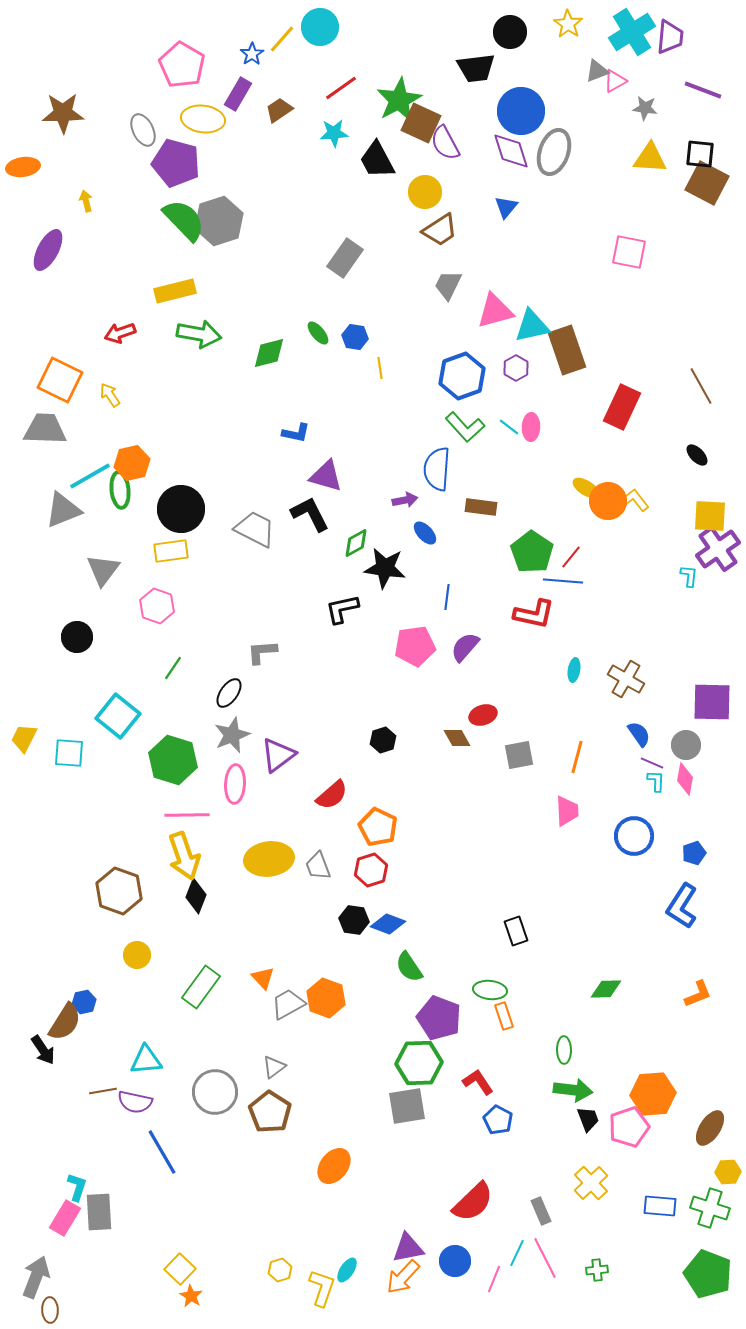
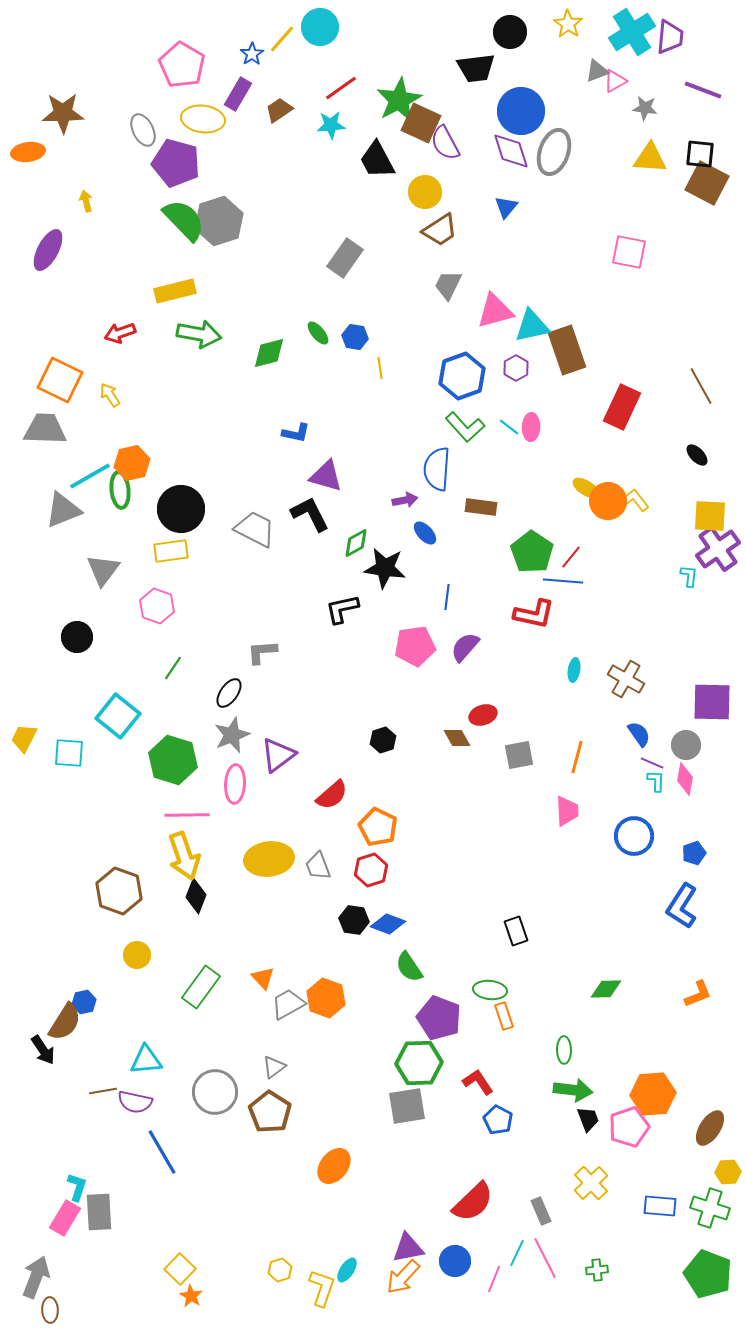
cyan star at (334, 133): moved 3 px left, 8 px up
orange ellipse at (23, 167): moved 5 px right, 15 px up
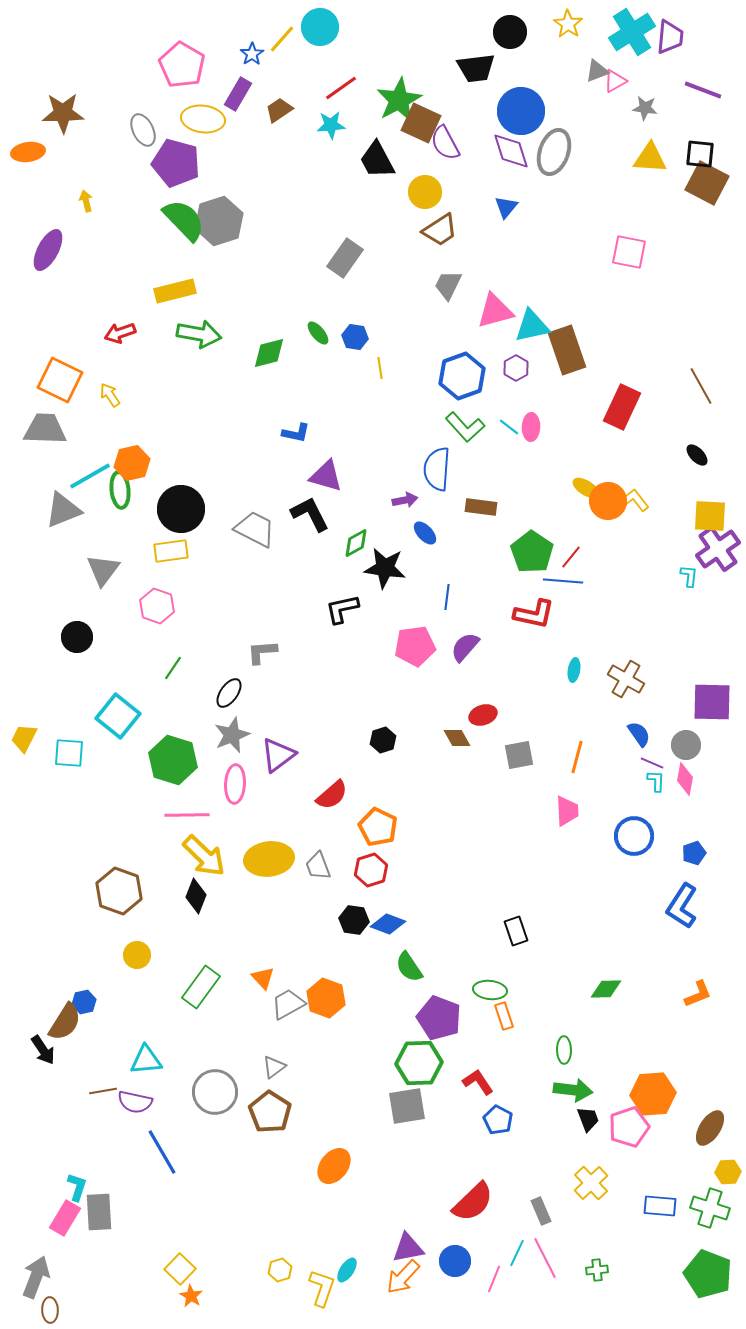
yellow arrow at (184, 856): moved 20 px right; rotated 27 degrees counterclockwise
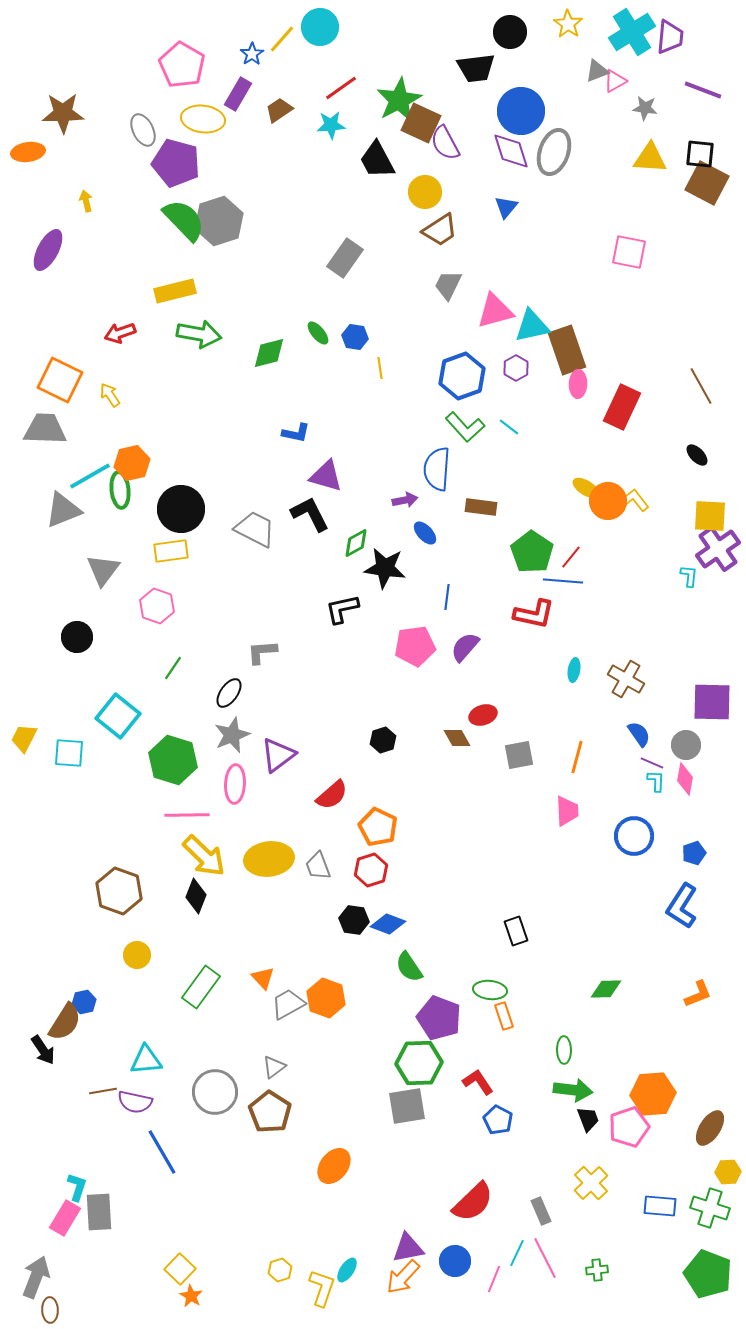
pink ellipse at (531, 427): moved 47 px right, 43 px up
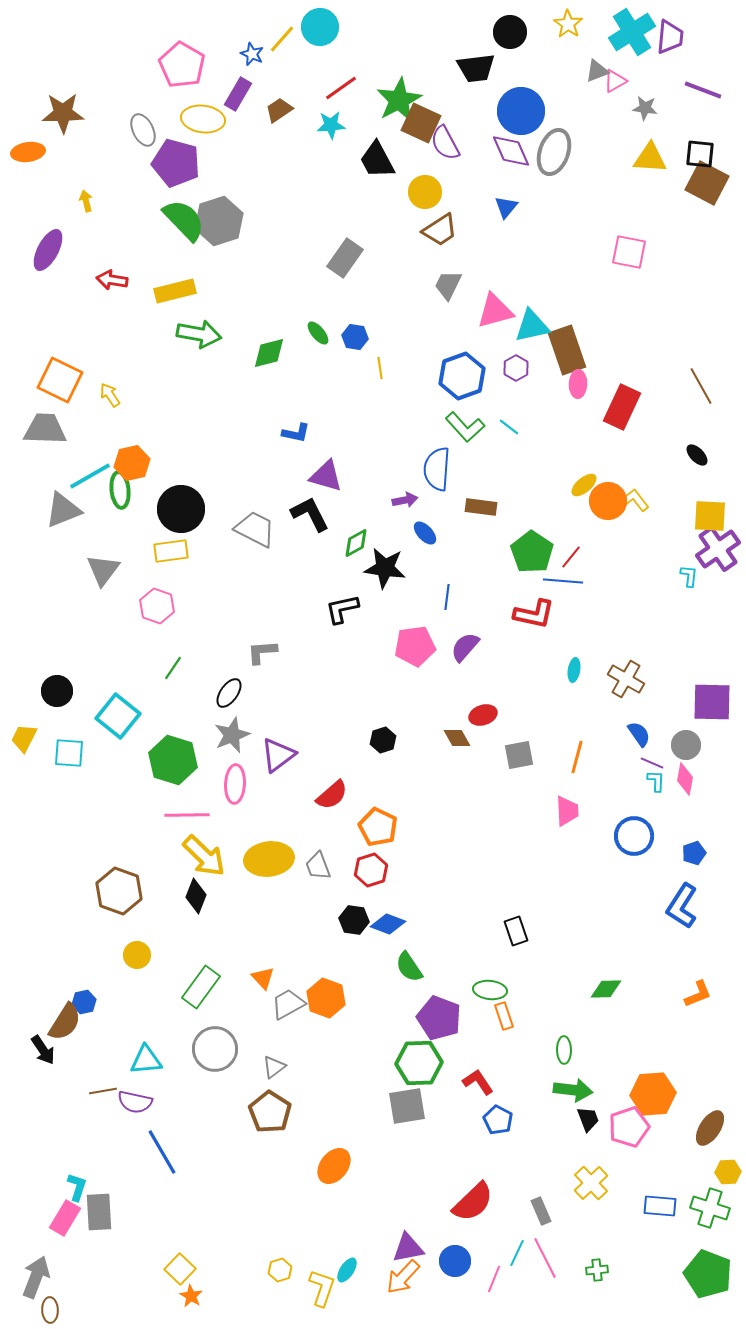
blue star at (252, 54): rotated 15 degrees counterclockwise
purple diamond at (511, 151): rotated 6 degrees counterclockwise
red arrow at (120, 333): moved 8 px left, 53 px up; rotated 28 degrees clockwise
yellow ellipse at (586, 488): moved 2 px left, 3 px up; rotated 72 degrees counterclockwise
black circle at (77, 637): moved 20 px left, 54 px down
gray circle at (215, 1092): moved 43 px up
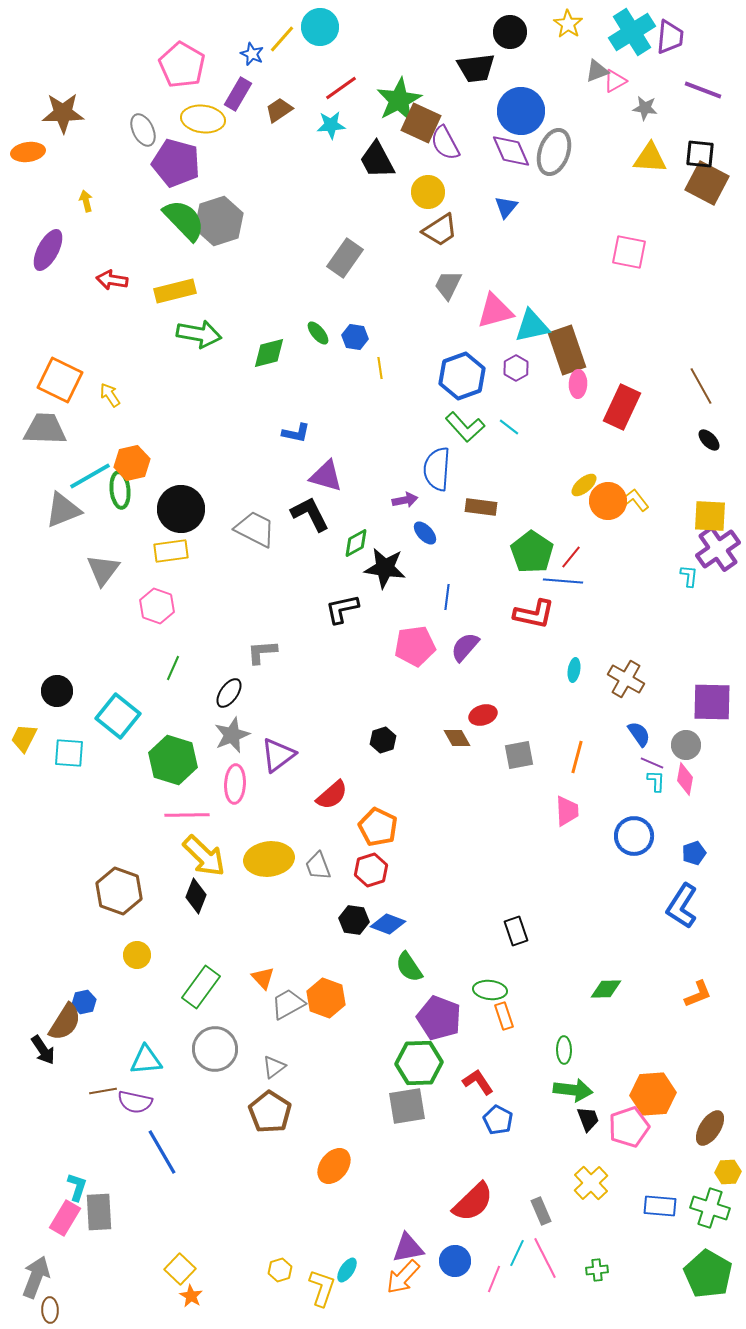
yellow circle at (425, 192): moved 3 px right
black ellipse at (697, 455): moved 12 px right, 15 px up
green line at (173, 668): rotated 10 degrees counterclockwise
green pentagon at (708, 1274): rotated 9 degrees clockwise
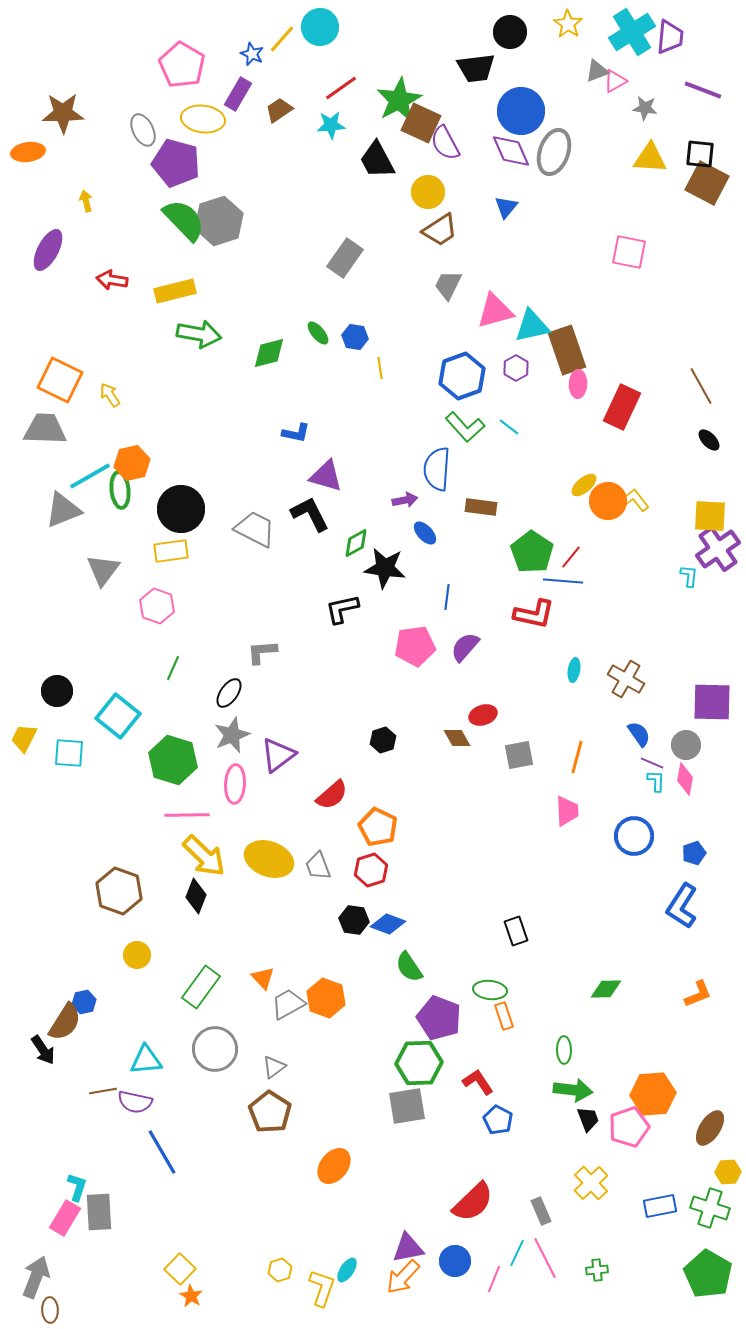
yellow ellipse at (269, 859): rotated 27 degrees clockwise
blue rectangle at (660, 1206): rotated 16 degrees counterclockwise
